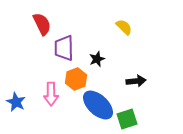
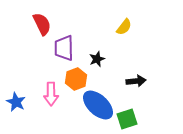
yellow semicircle: rotated 84 degrees clockwise
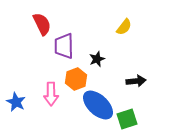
purple trapezoid: moved 2 px up
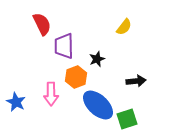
orange hexagon: moved 2 px up
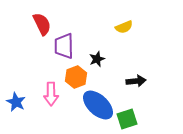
yellow semicircle: rotated 30 degrees clockwise
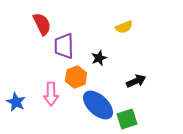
black star: moved 2 px right, 1 px up
black arrow: rotated 18 degrees counterclockwise
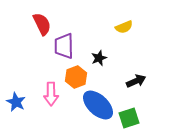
green square: moved 2 px right, 1 px up
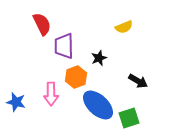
black arrow: moved 2 px right; rotated 54 degrees clockwise
blue star: rotated 12 degrees counterclockwise
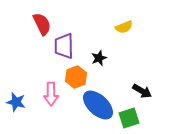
black arrow: moved 4 px right, 10 px down
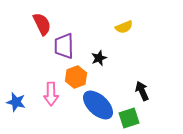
black arrow: rotated 144 degrees counterclockwise
